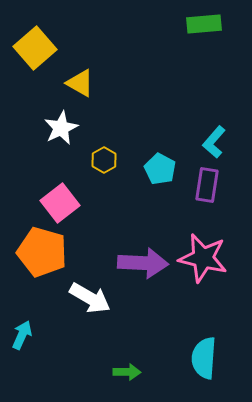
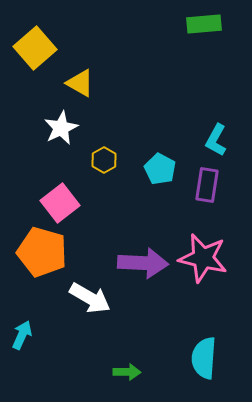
cyan L-shape: moved 2 px right, 2 px up; rotated 12 degrees counterclockwise
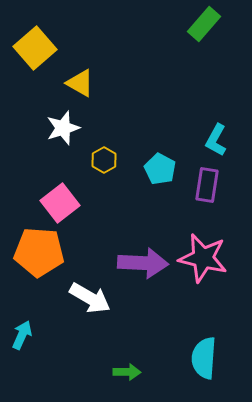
green rectangle: rotated 44 degrees counterclockwise
white star: moved 2 px right; rotated 8 degrees clockwise
orange pentagon: moved 3 px left; rotated 12 degrees counterclockwise
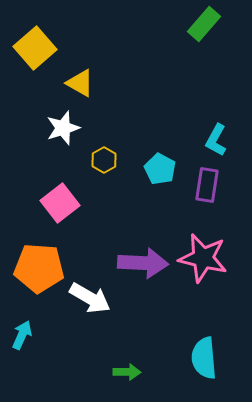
orange pentagon: moved 16 px down
cyan semicircle: rotated 9 degrees counterclockwise
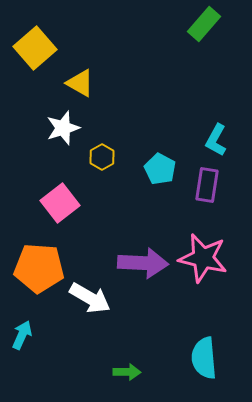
yellow hexagon: moved 2 px left, 3 px up
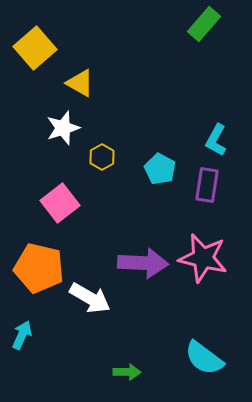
orange pentagon: rotated 9 degrees clockwise
cyan semicircle: rotated 48 degrees counterclockwise
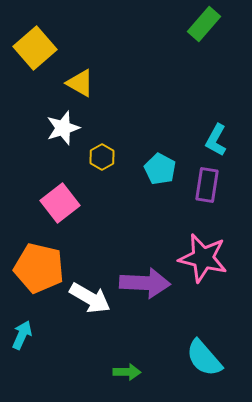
purple arrow: moved 2 px right, 20 px down
cyan semicircle: rotated 12 degrees clockwise
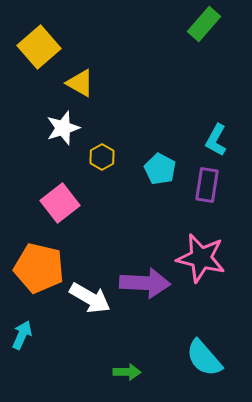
yellow square: moved 4 px right, 1 px up
pink star: moved 2 px left
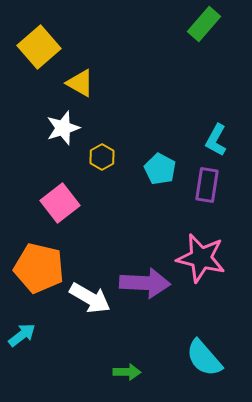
cyan arrow: rotated 28 degrees clockwise
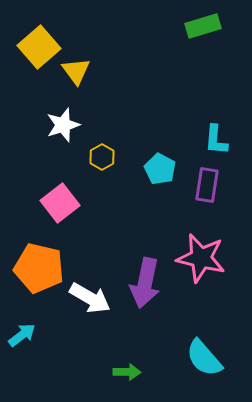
green rectangle: moved 1 px left, 2 px down; rotated 32 degrees clockwise
yellow triangle: moved 4 px left, 12 px up; rotated 24 degrees clockwise
white star: moved 3 px up
cyan L-shape: rotated 24 degrees counterclockwise
purple arrow: rotated 99 degrees clockwise
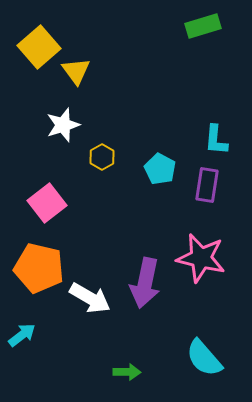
pink square: moved 13 px left
